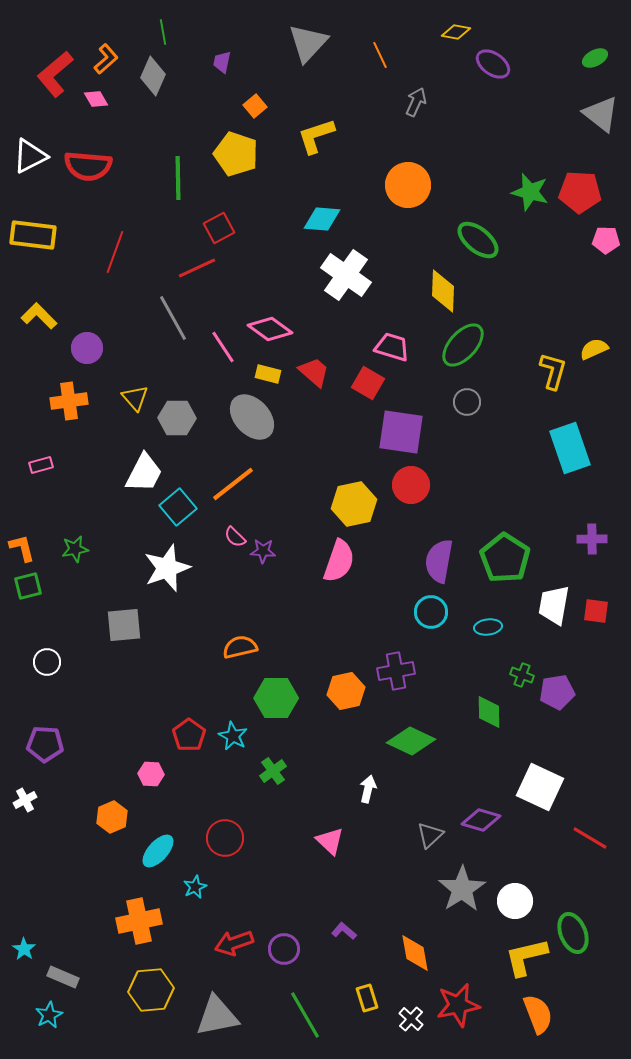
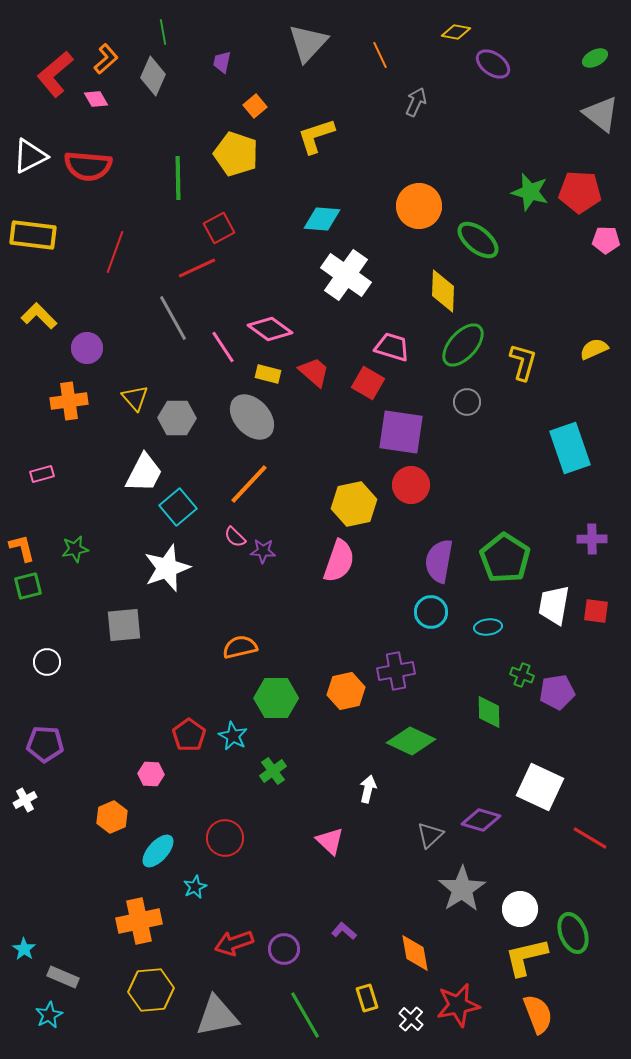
orange circle at (408, 185): moved 11 px right, 21 px down
yellow L-shape at (553, 371): moved 30 px left, 9 px up
pink rectangle at (41, 465): moved 1 px right, 9 px down
orange line at (233, 484): moved 16 px right; rotated 9 degrees counterclockwise
white circle at (515, 901): moved 5 px right, 8 px down
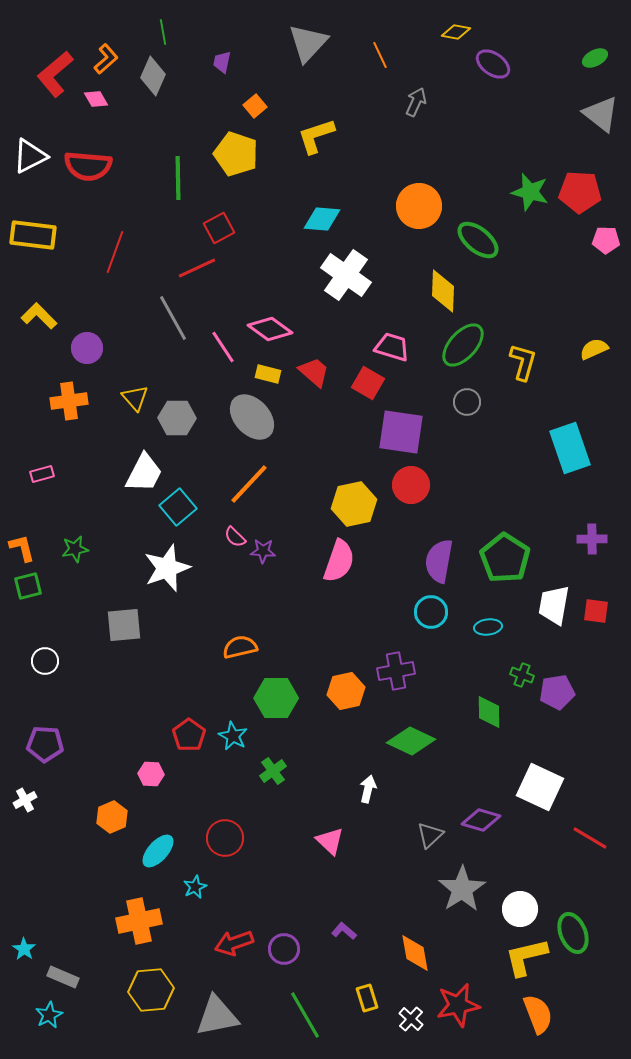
white circle at (47, 662): moved 2 px left, 1 px up
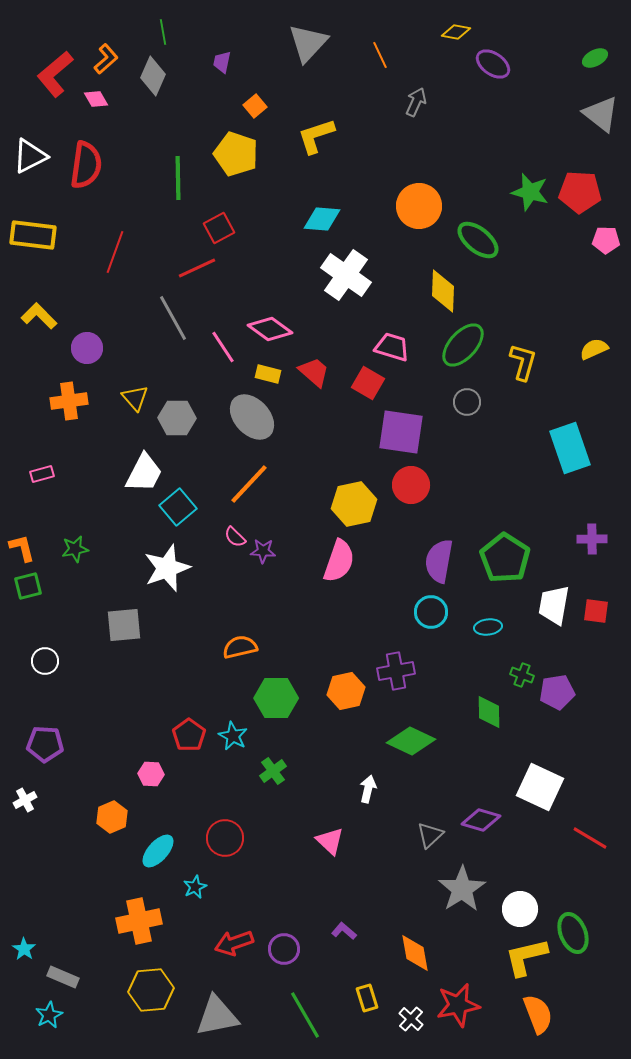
red semicircle at (88, 166): moved 2 px left, 1 px up; rotated 87 degrees counterclockwise
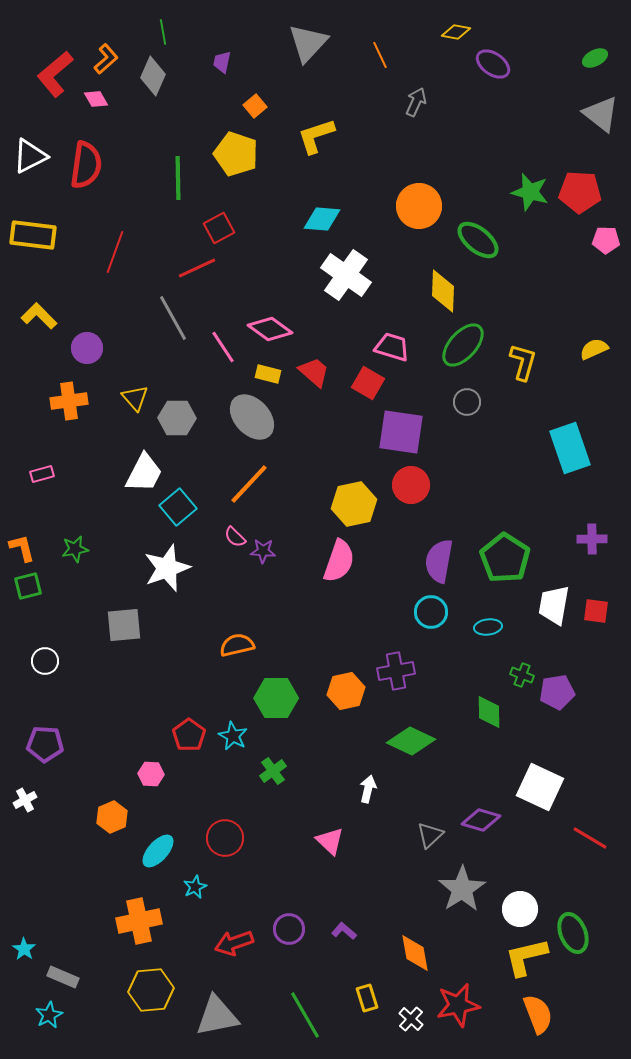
orange semicircle at (240, 647): moved 3 px left, 2 px up
purple circle at (284, 949): moved 5 px right, 20 px up
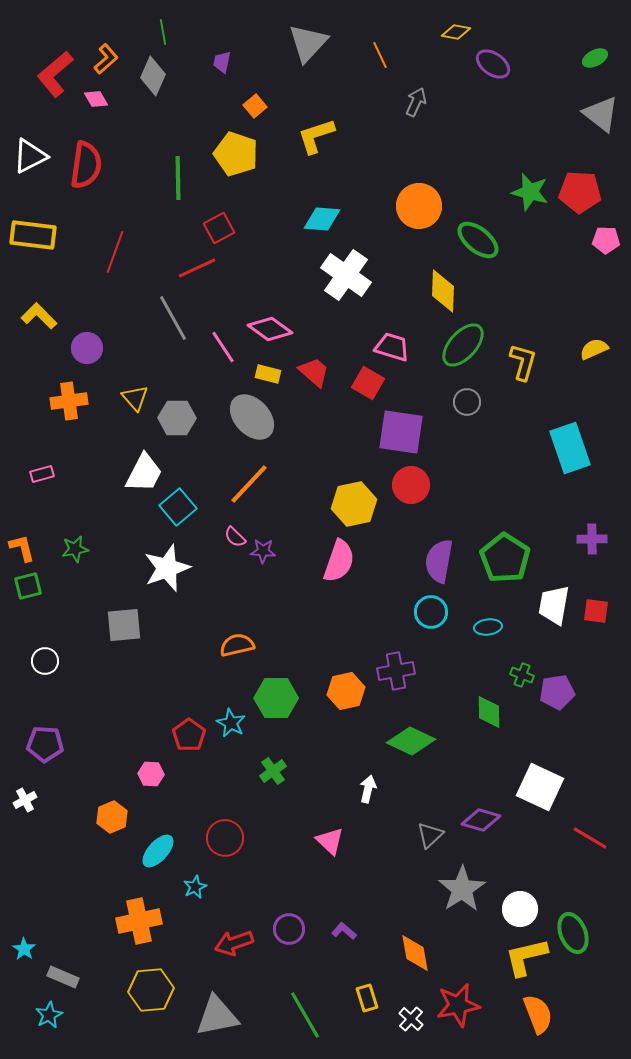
cyan star at (233, 736): moved 2 px left, 13 px up
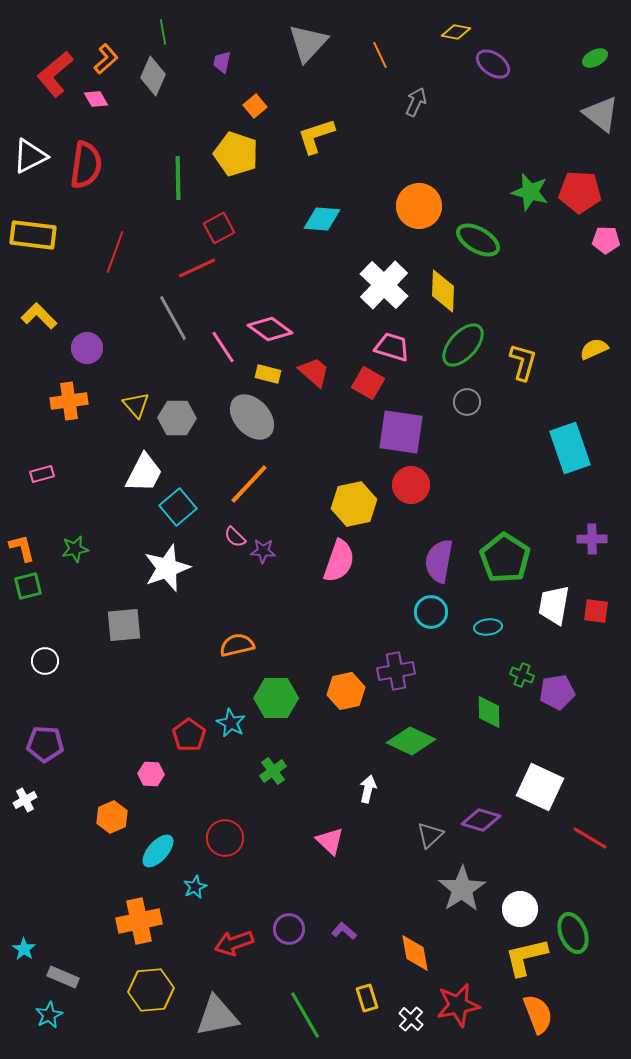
green ellipse at (478, 240): rotated 9 degrees counterclockwise
white cross at (346, 275): moved 38 px right, 10 px down; rotated 9 degrees clockwise
yellow triangle at (135, 398): moved 1 px right, 7 px down
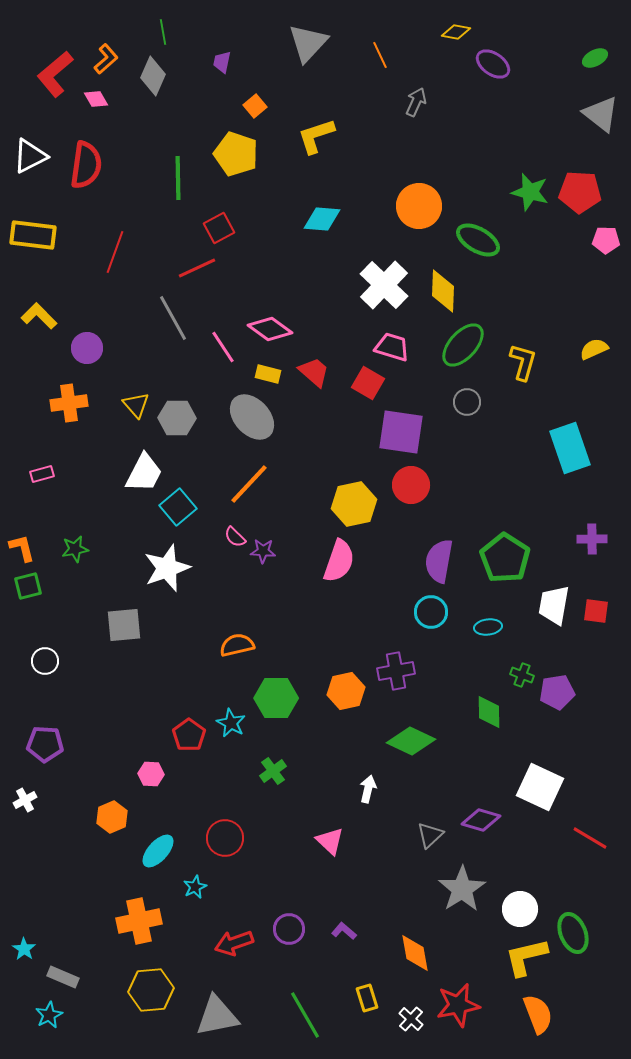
orange cross at (69, 401): moved 2 px down
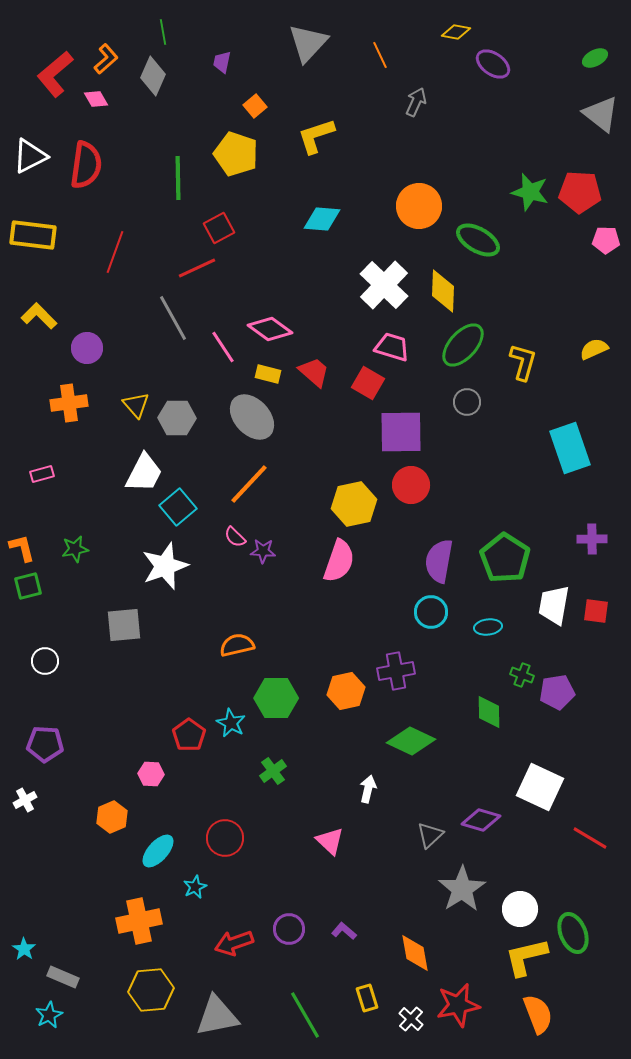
purple square at (401, 432): rotated 9 degrees counterclockwise
white star at (167, 568): moved 2 px left, 2 px up
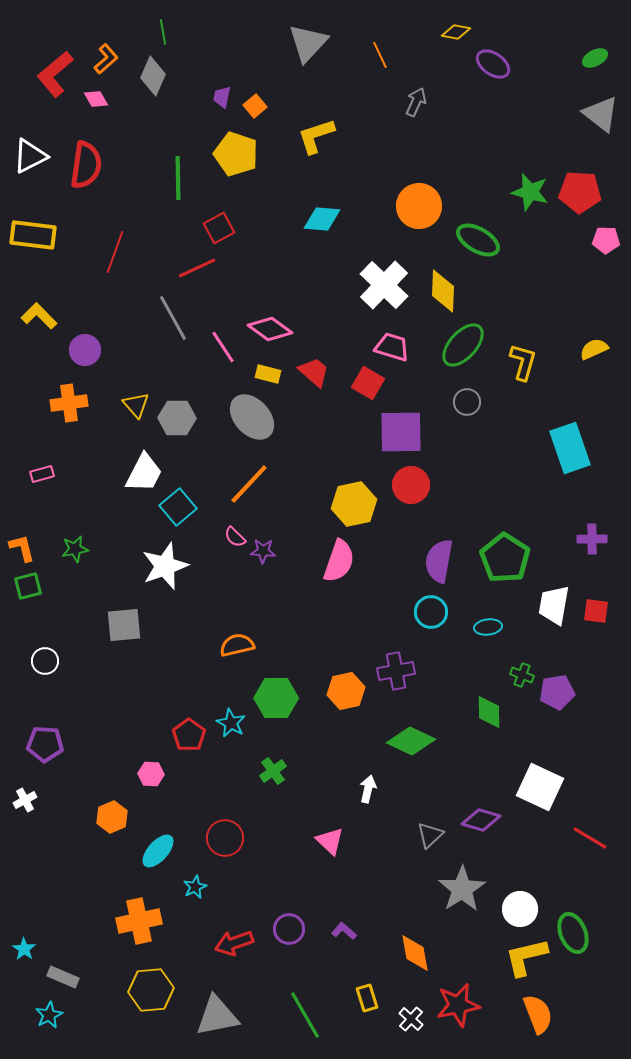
purple trapezoid at (222, 62): moved 35 px down
purple circle at (87, 348): moved 2 px left, 2 px down
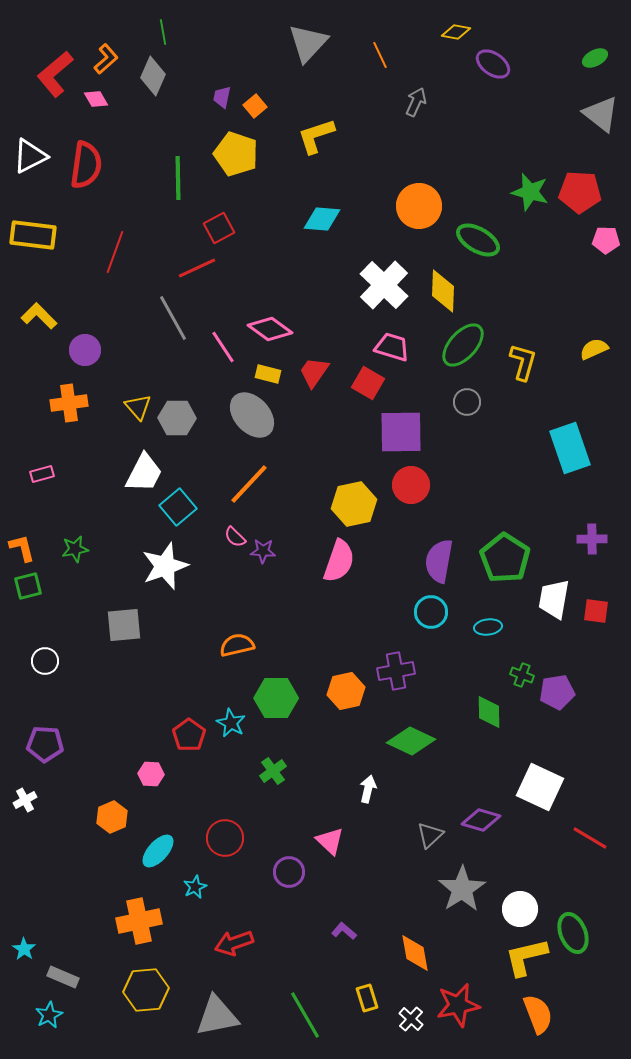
red trapezoid at (314, 372): rotated 96 degrees counterclockwise
yellow triangle at (136, 405): moved 2 px right, 2 px down
gray ellipse at (252, 417): moved 2 px up
white trapezoid at (554, 605): moved 6 px up
purple circle at (289, 929): moved 57 px up
yellow hexagon at (151, 990): moved 5 px left
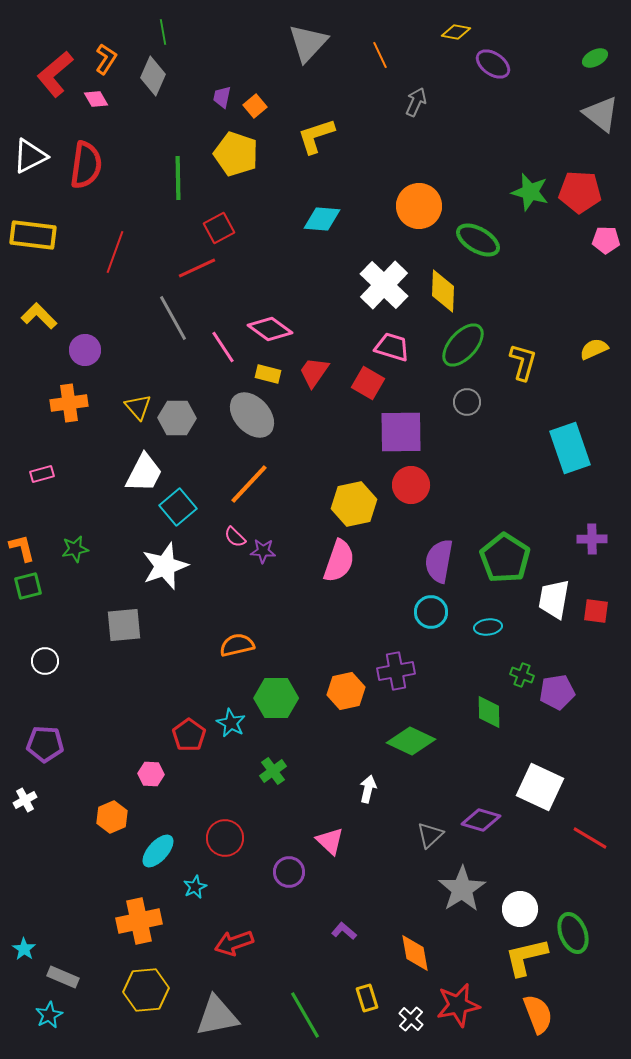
orange L-shape at (106, 59): rotated 16 degrees counterclockwise
